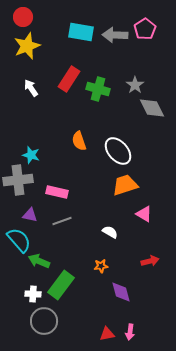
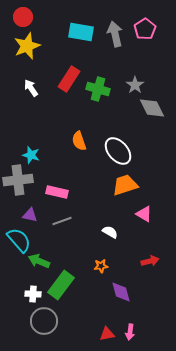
gray arrow: moved 1 px up; rotated 75 degrees clockwise
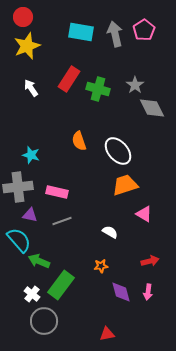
pink pentagon: moved 1 px left, 1 px down
gray cross: moved 7 px down
white cross: moved 1 px left; rotated 35 degrees clockwise
pink arrow: moved 18 px right, 40 px up
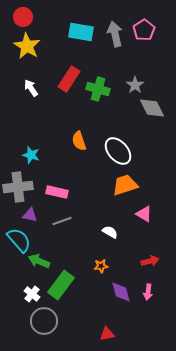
yellow star: rotated 20 degrees counterclockwise
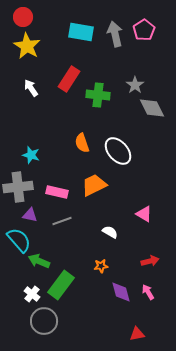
green cross: moved 6 px down; rotated 10 degrees counterclockwise
orange semicircle: moved 3 px right, 2 px down
orange trapezoid: moved 31 px left; rotated 8 degrees counterclockwise
pink arrow: rotated 140 degrees clockwise
red triangle: moved 30 px right
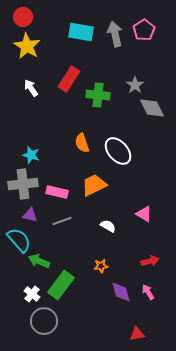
gray cross: moved 5 px right, 3 px up
white semicircle: moved 2 px left, 6 px up
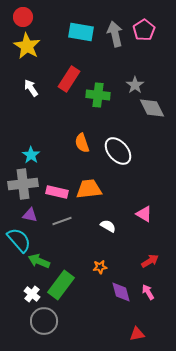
cyan star: rotated 18 degrees clockwise
orange trapezoid: moved 5 px left, 4 px down; rotated 20 degrees clockwise
red arrow: rotated 18 degrees counterclockwise
orange star: moved 1 px left, 1 px down
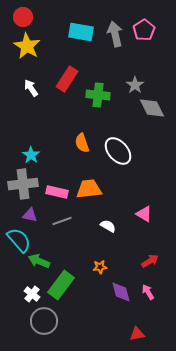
red rectangle: moved 2 px left
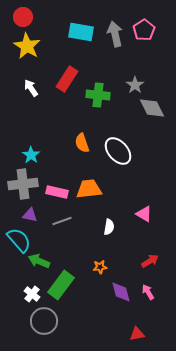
white semicircle: moved 1 px right, 1 px down; rotated 70 degrees clockwise
